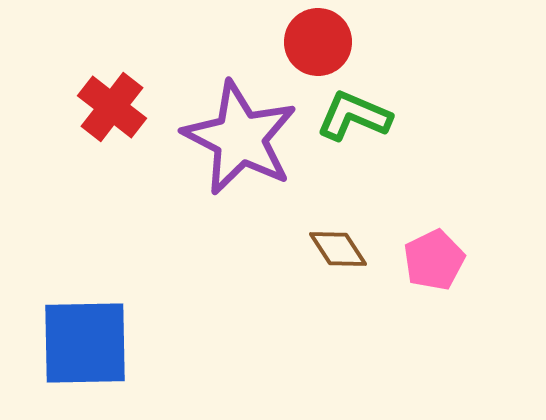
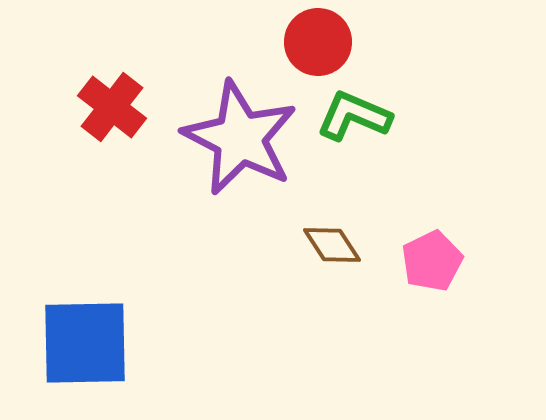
brown diamond: moved 6 px left, 4 px up
pink pentagon: moved 2 px left, 1 px down
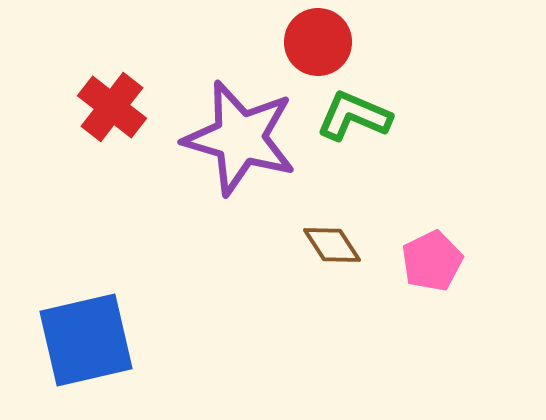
purple star: rotated 11 degrees counterclockwise
blue square: moved 1 px right, 3 px up; rotated 12 degrees counterclockwise
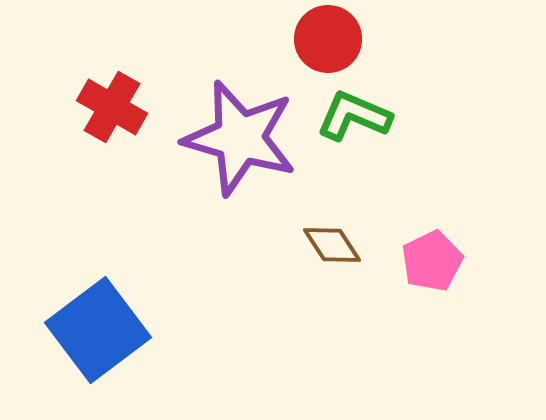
red circle: moved 10 px right, 3 px up
red cross: rotated 8 degrees counterclockwise
blue square: moved 12 px right, 10 px up; rotated 24 degrees counterclockwise
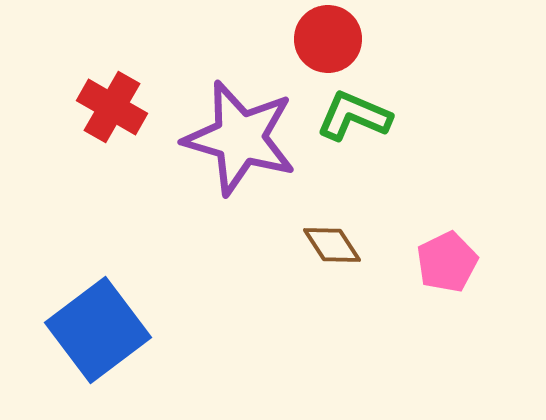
pink pentagon: moved 15 px right, 1 px down
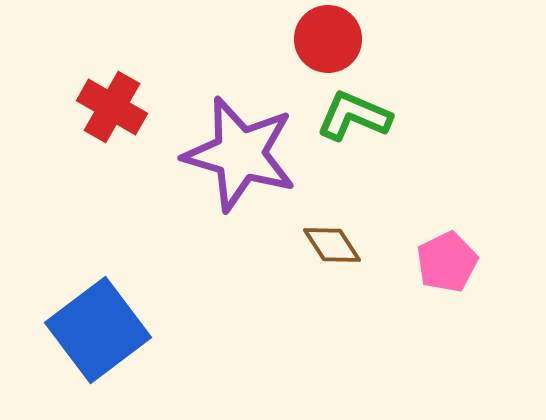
purple star: moved 16 px down
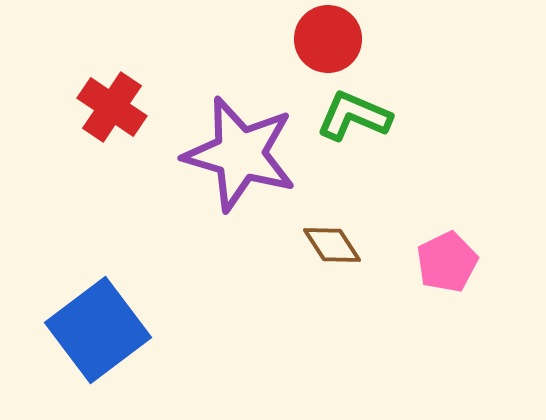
red cross: rotated 4 degrees clockwise
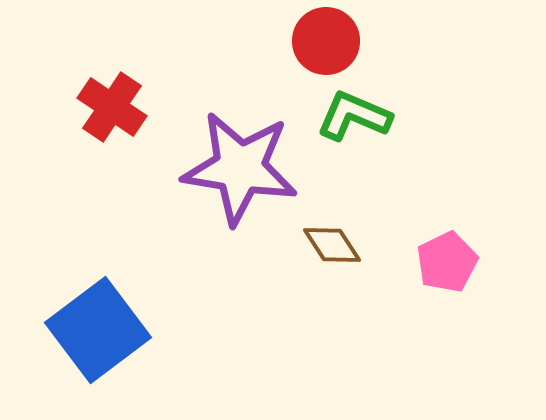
red circle: moved 2 px left, 2 px down
purple star: moved 14 px down; rotated 7 degrees counterclockwise
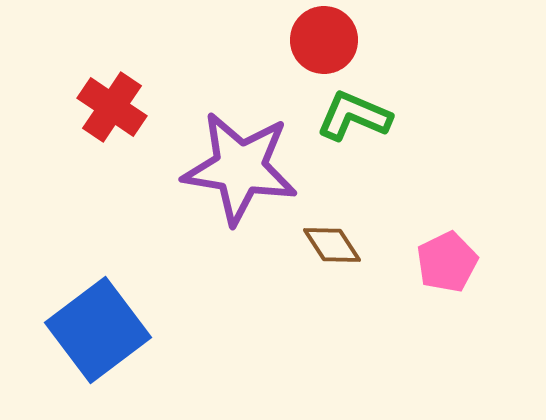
red circle: moved 2 px left, 1 px up
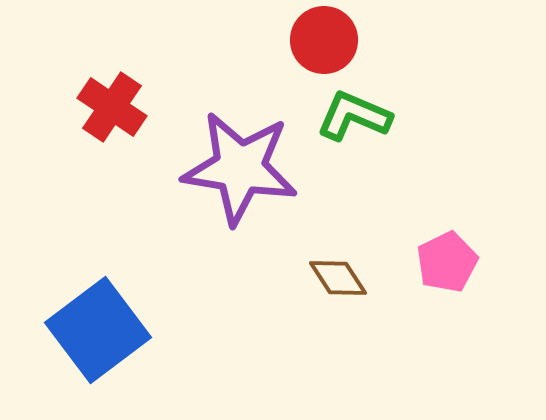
brown diamond: moved 6 px right, 33 px down
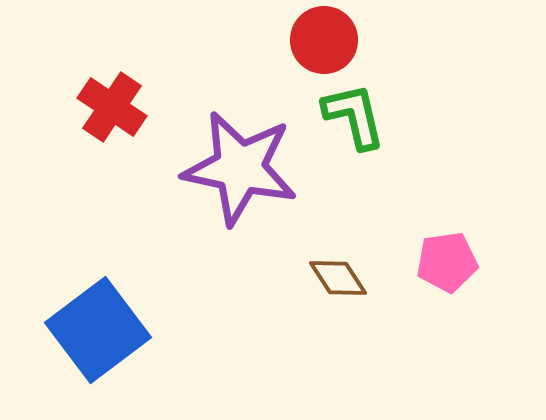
green L-shape: rotated 54 degrees clockwise
purple star: rotated 3 degrees clockwise
pink pentagon: rotated 18 degrees clockwise
